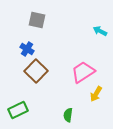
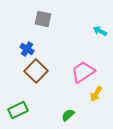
gray square: moved 6 px right, 1 px up
green semicircle: rotated 40 degrees clockwise
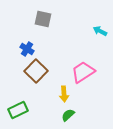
yellow arrow: moved 32 px left; rotated 35 degrees counterclockwise
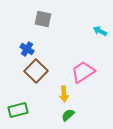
green rectangle: rotated 12 degrees clockwise
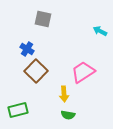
green semicircle: rotated 128 degrees counterclockwise
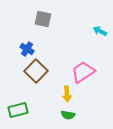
yellow arrow: moved 3 px right
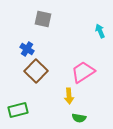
cyan arrow: rotated 40 degrees clockwise
yellow arrow: moved 2 px right, 2 px down
green semicircle: moved 11 px right, 3 px down
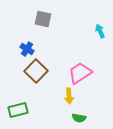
pink trapezoid: moved 3 px left, 1 px down
